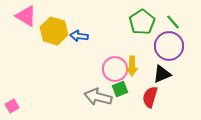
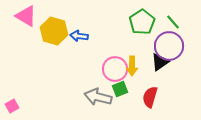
black triangle: moved 2 px left, 12 px up; rotated 12 degrees counterclockwise
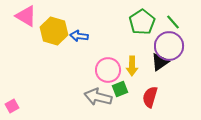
pink circle: moved 7 px left, 1 px down
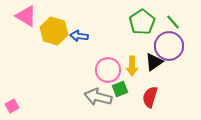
black triangle: moved 6 px left
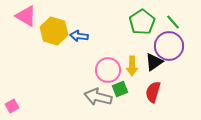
red semicircle: moved 3 px right, 5 px up
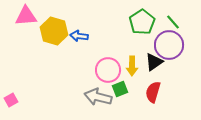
pink triangle: rotated 35 degrees counterclockwise
purple circle: moved 1 px up
pink square: moved 1 px left, 6 px up
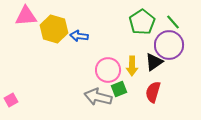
yellow hexagon: moved 2 px up
green square: moved 1 px left
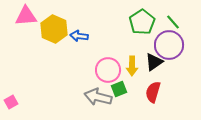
yellow hexagon: rotated 8 degrees clockwise
pink square: moved 2 px down
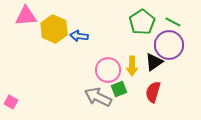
green line: rotated 21 degrees counterclockwise
gray arrow: rotated 12 degrees clockwise
pink square: rotated 32 degrees counterclockwise
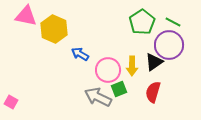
pink triangle: rotated 15 degrees clockwise
blue arrow: moved 1 px right, 18 px down; rotated 24 degrees clockwise
